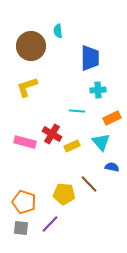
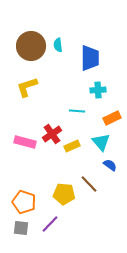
cyan semicircle: moved 14 px down
red cross: rotated 24 degrees clockwise
blue semicircle: moved 2 px left, 2 px up; rotated 24 degrees clockwise
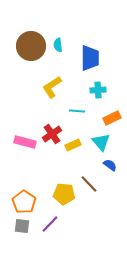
yellow L-shape: moved 25 px right; rotated 15 degrees counterclockwise
yellow rectangle: moved 1 px right, 1 px up
orange pentagon: rotated 15 degrees clockwise
gray square: moved 1 px right, 2 px up
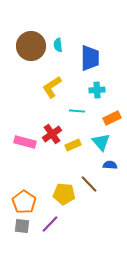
cyan cross: moved 1 px left
blue semicircle: rotated 32 degrees counterclockwise
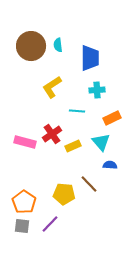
yellow rectangle: moved 1 px down
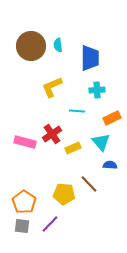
yellow L-shape: rotated 10 degrees clockwise
yellow rectangle: moved 2 px down
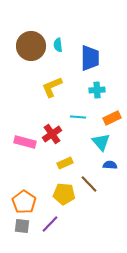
cyan line: moved 1 px right, 6 px down
yellow rectangle: moved 8 px left, 15 px down
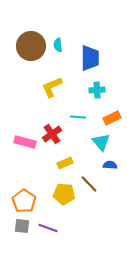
orange pentagon: moved 1 px up
purple line: moved 2 px left, 4 px down; rotated 66 degrees clockwise
